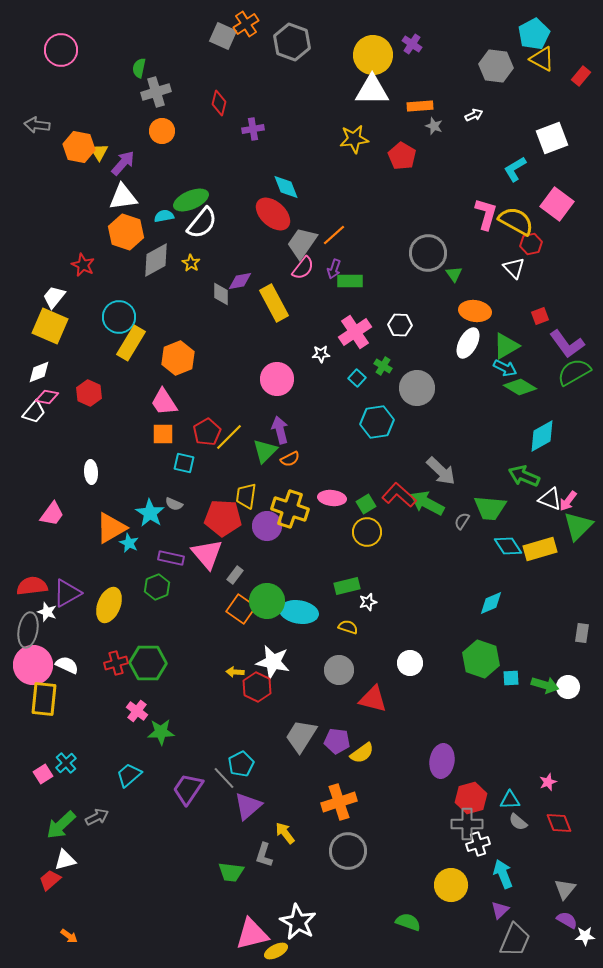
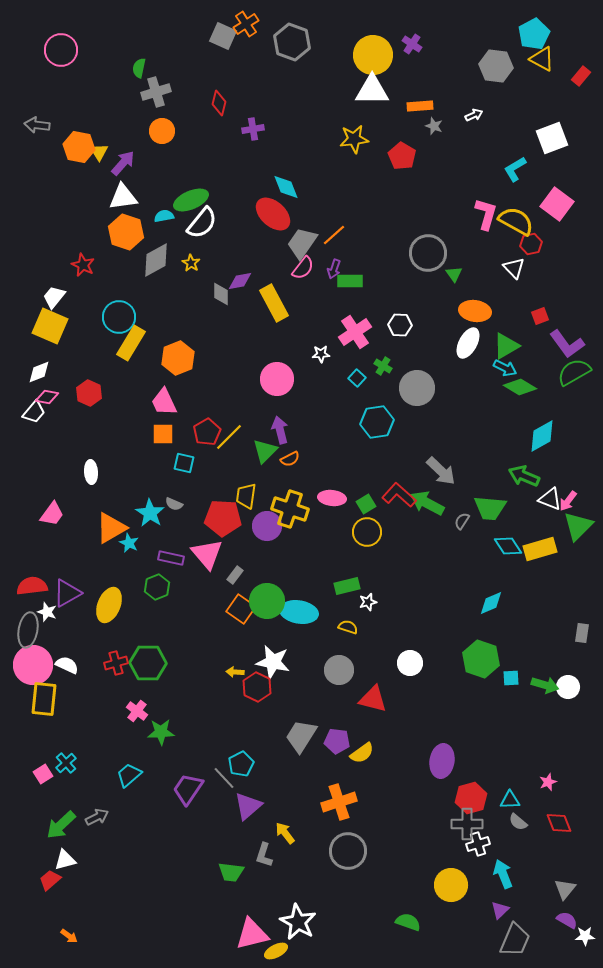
pink trapezoid at (164, 402): rotated 8 degrees clockwise
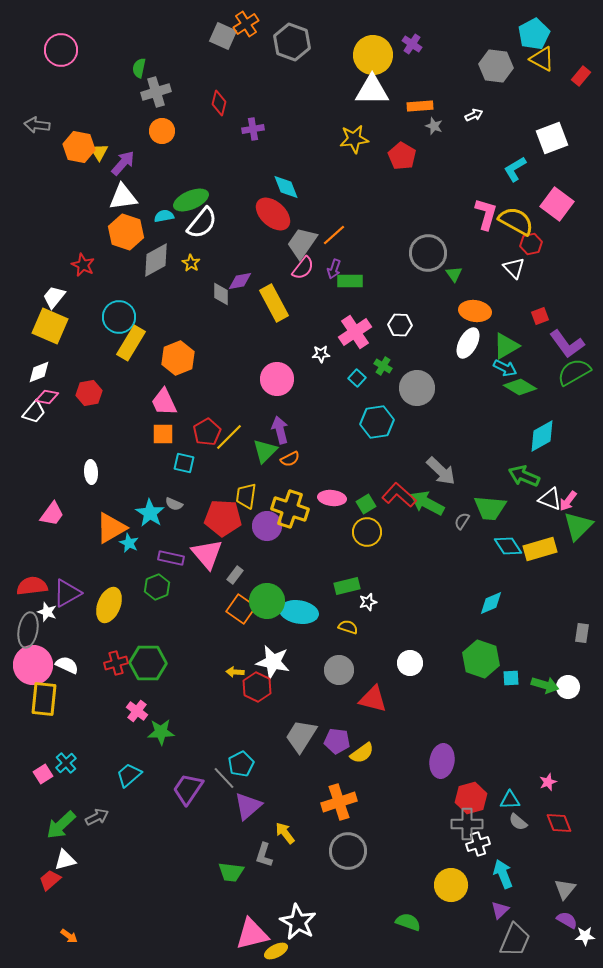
red hexagon at (89, 393): rotated 25 degrees clockwise
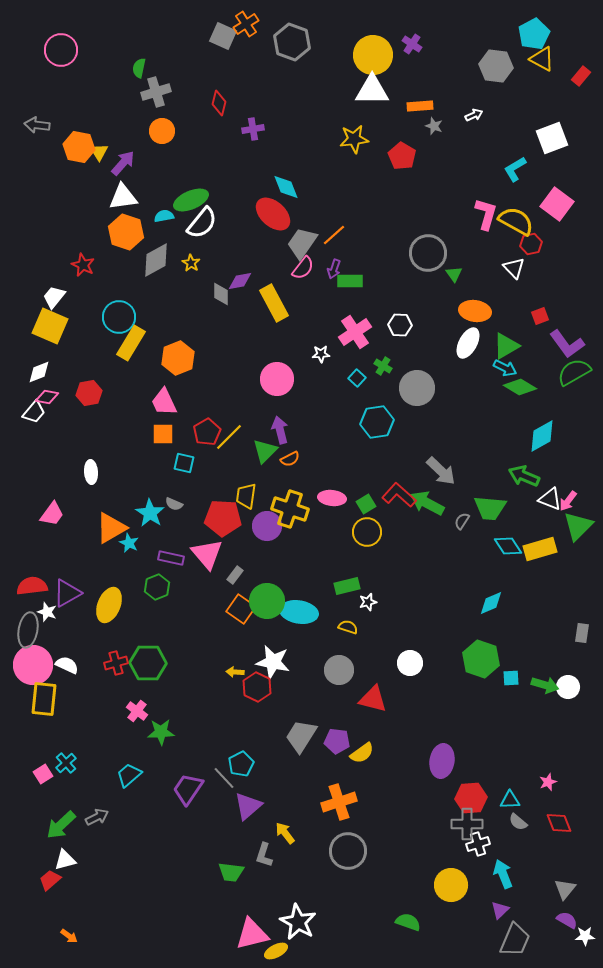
red hexagon at (471, 798): rotated 12 degrees clockwise
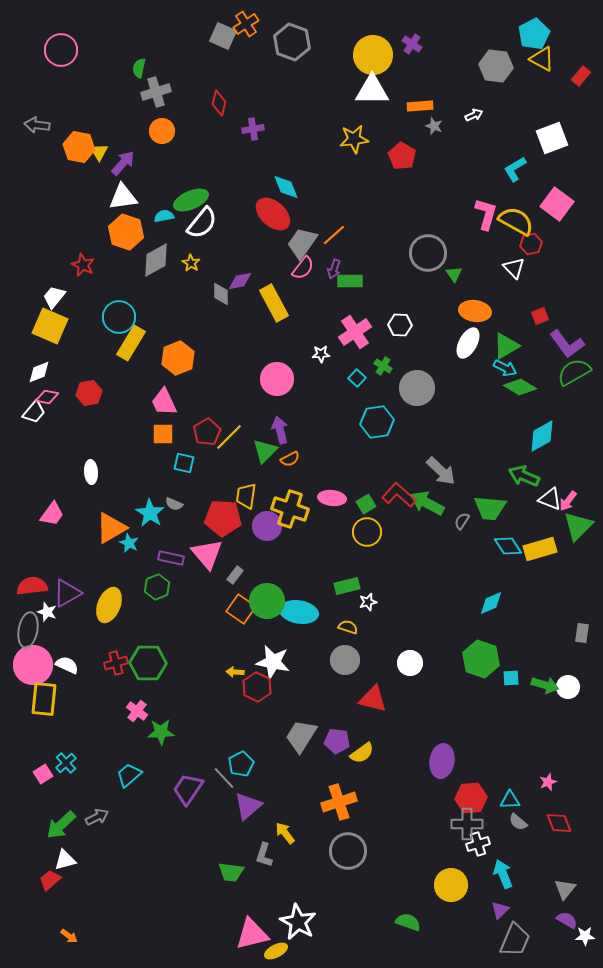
gray circle at (339, 670): moved 6 px right, 10 px up
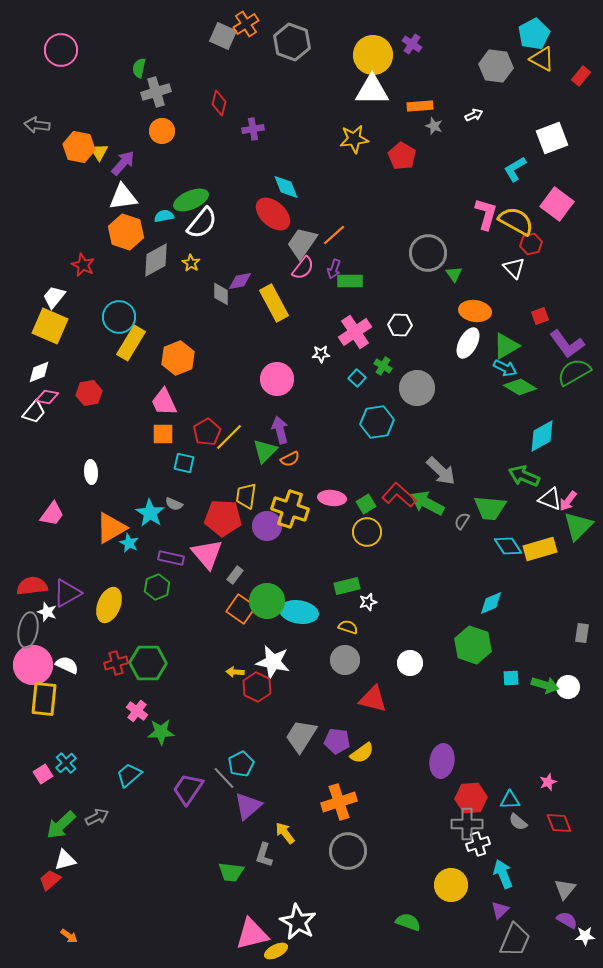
green hexagon at (481, 659): moved 8 px left, 14 px up
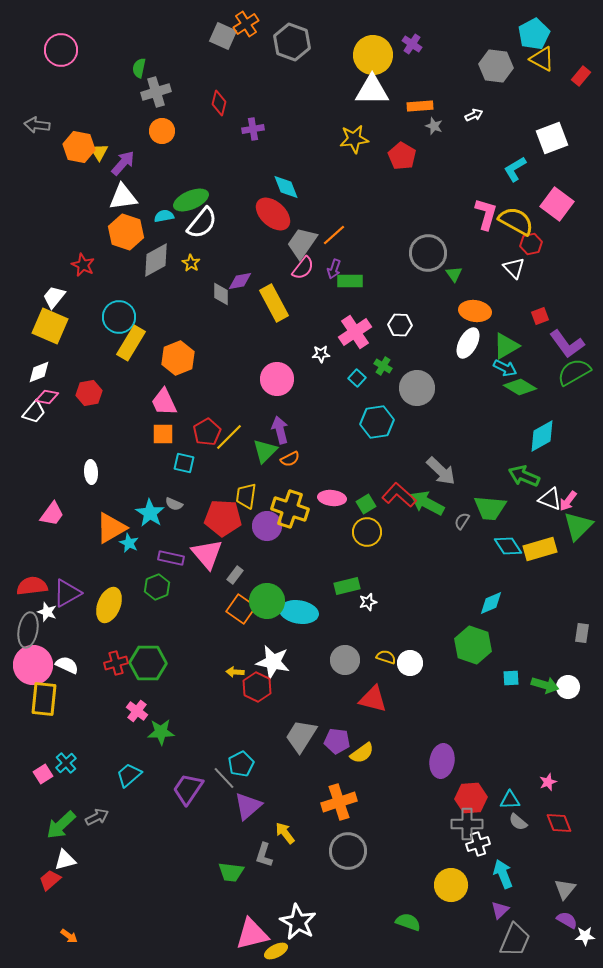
yellow semicircle at (348, 627): moved 38 px right, 30 px down
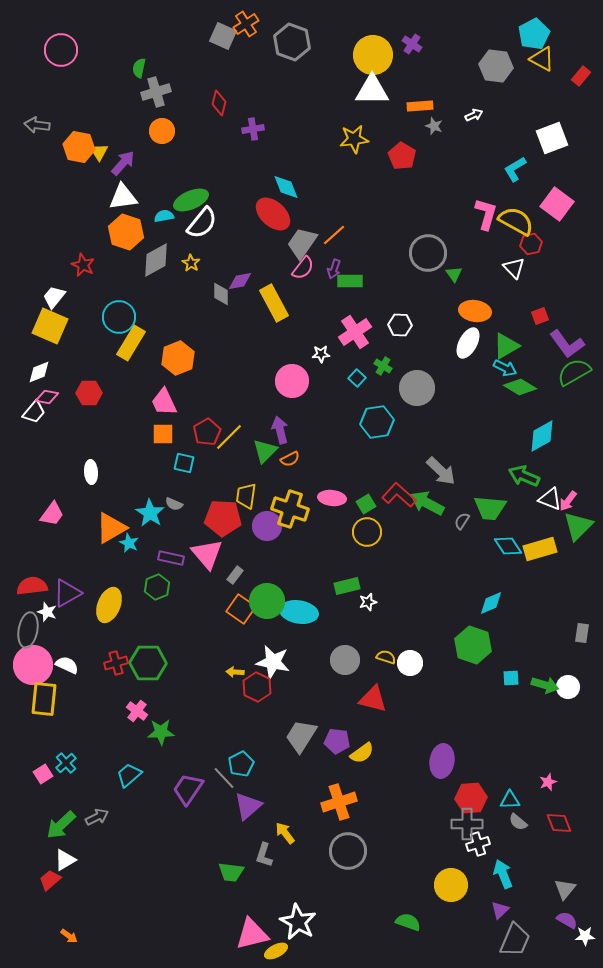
pink circle at (277, 379): moved 15 px right, 2 px down
red hexagon at (89, 393): rotated 10 degrees clockwise
white triangle at (65, 860): rotated 15 degrees counterclockwise
